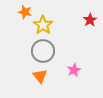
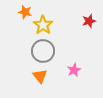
red star: moved 1 px left, 1 px down; rotated 16 degrees clockwise
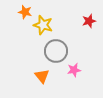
yellow star: rotated 18 degrees counterclockwise
gray circle: moved 13 px right
pink star: rotated 16 degrees clockwise
orange triangle: moved 2 px right
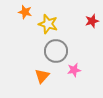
red star: moved 3 px right
yellow star: moved 5 px right, 1 px up
orange triangle: rotated 21 degrees clockwise
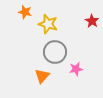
red star: rotated 24 degrees counterclockwise
gray circle: moved 1 px left, 1 px down
pink star: moved 2 px right, 1 px up
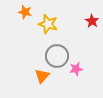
gray circle: moved 2 px right, 4 px down
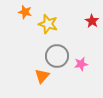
pink star: moved 5 px right, 5 px up
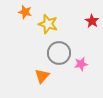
gray circle: moved 2 px right, 3 px up
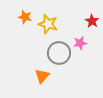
orange star: moved 5 px down
pink star: moved 1 px left, 21 px up
